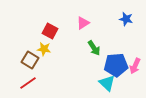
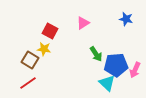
green arrow: moved 2 px right, 6 px down
pink arrow: moved 4 px down
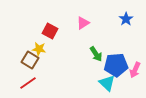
blue star: rotated 24 degrees clockwise
yellow star: moved 5 px left
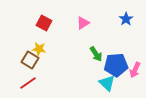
red square: moved 6 px left, 8 px up
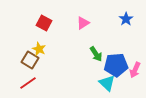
yellow star: rotated 16 degrees clockwise
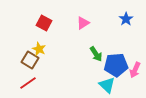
cyan triangle: moved 2 px down
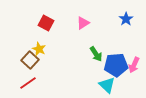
red square: moved 2 px right
brown square: rotated 12 degrees clockwise
pink arrow: moved 1 px left, 5 px up
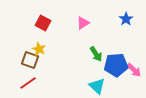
red square: moved 3 px left
brown square: rotated 24 degrees counterclockwise
pink arrow: moved 5 px down; rotated 70 degrees counterclockwise
cyan triangle: moved 10 px left, 1 px down
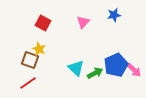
blue star: moved 12 px left, 4 px up; rotated 24 degrees clockwise
pink triangle: moved 1 px up; rotated 16 degrees counterclockwise
green arrow: moved 1 px left, 19 px down; rotated 84 degrees counterclockwise
blue pentagon: rotated 20 degrees counterclockwise
cyan triangle: moved 21 px left, 18 px up
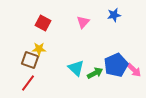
yellow star: rotated 24 degrees counterclockwise
red line: rotated 18 degrees counterclockwise
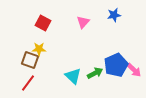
cyan triangle: moved 3 px left, 8 px down
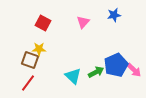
green arrow: moved 1 px right, 1 px up
